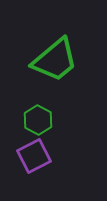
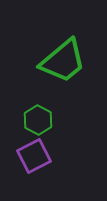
green trapezoid: moved 8 px right, 1 px down
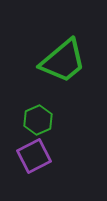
green hexagon: rotated 8 degrees clockwise
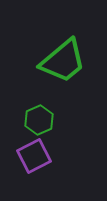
green hexagon: moved 1 px right
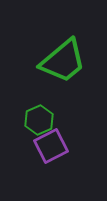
purple square: moved 17 px right, 10 px up
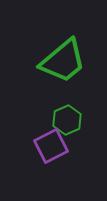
green hexagon: moved 28 px right
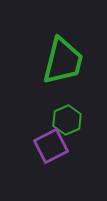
green trapezoid: rotated 36 degrees counterclockwise
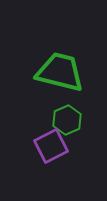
green trapezoid: moved 3 px left, 11 px down; rotated 90 degrees counterclockwise
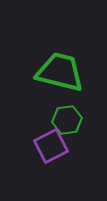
green hexagon: rotated 16 degrees clockwise
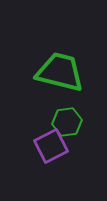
green hexagon: moved 2 px down
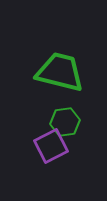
green hexagon: moved 2 px left
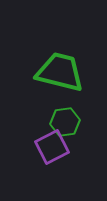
purple square: moved 1 px right, 1 px down
